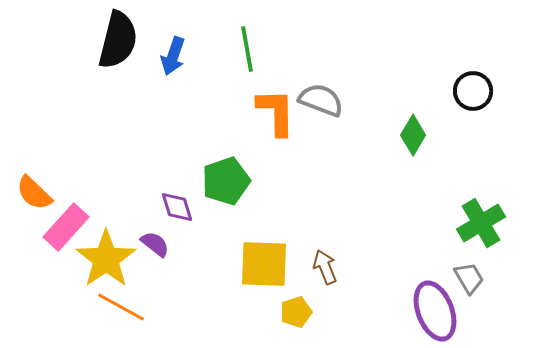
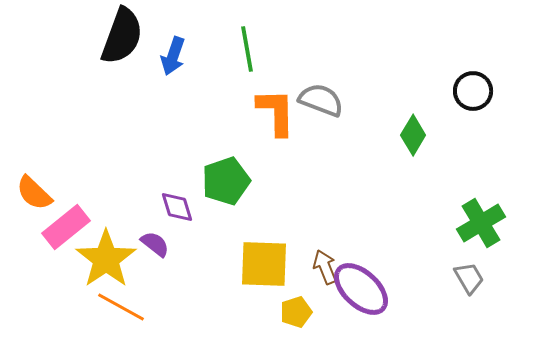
black semicircle: moved 4 px right, 4 px up; rotated 6 degrees clockwise
pink rectangle: rotated 9 degrees clockwise
purple ellipse: moved 74 px left, 22 px up; rotated 26 degrees counterclockwise
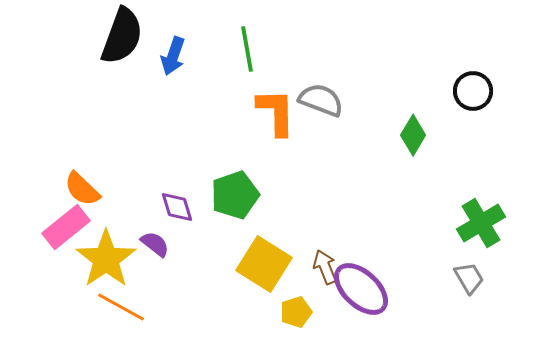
green pentagon: moved 9 px right, 14 px down
orange semicircle: moved 48 px right, 4 px up
yellow square: rotated 30 degrees clockwise
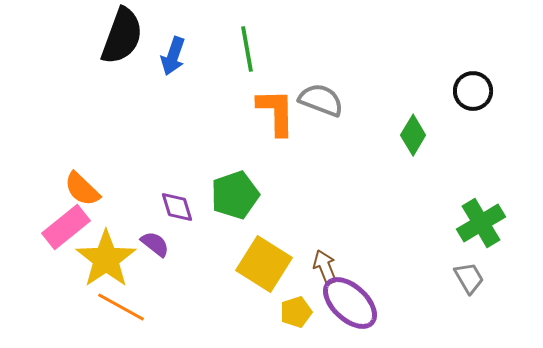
purple ellipse: moved 11 px left, 14 px down
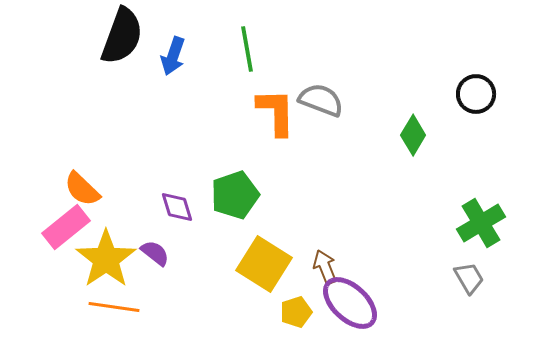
black circle: moved 3 px right, 3 px down
purple semicircle: moved 9 px down
orange line: moved 7 px left; rotated 21 degrees counterclockwise
